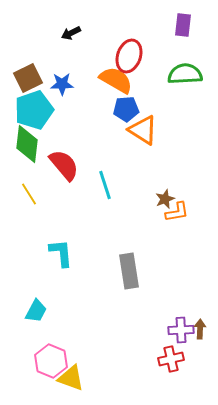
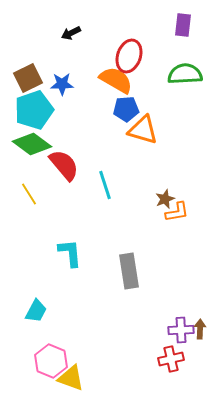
orange triangle: rotated 16 degrees counterclockwise
green diamond: moved 5 px right; rotated 60 degrees counterclockwise
cyan L-shape: moved 9 px right
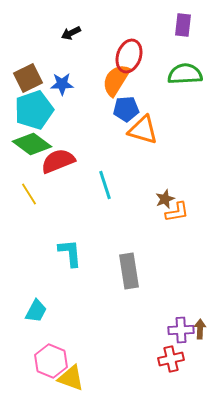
orange semicircle: rotated 88 degrees counterclockwise
red semicircle: moved 6 px left, 4 px up; rotated 72 degrees counterclockwise
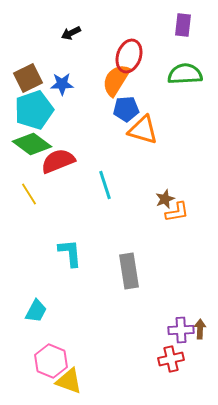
yellow triangle: moved 2 px left, 3 px down
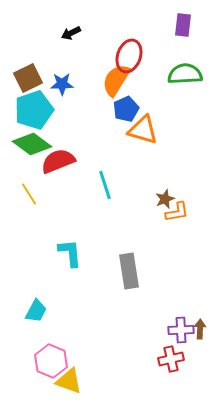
blue pentagon: rotated 20 degrees counterclockwise
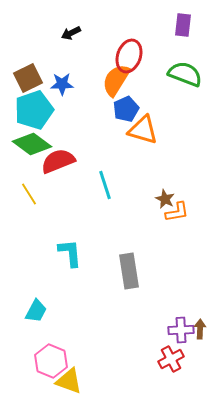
green semicircle: rotated 24 degrees clockwise
brown star: rotated 24 degrees counterclockwise
red cross: rotated 15 degrees counterclockwise
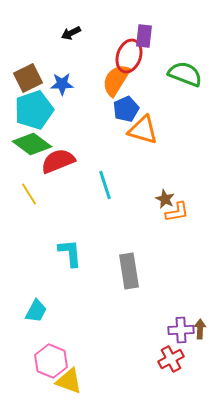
purple rectangle: moved 39 px left, 11 px down
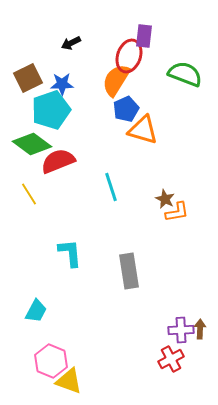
black arrow: moved 10 px down
cyan pentagon: moved 17 px right
cyan line: moved 6 px right, 2 px down
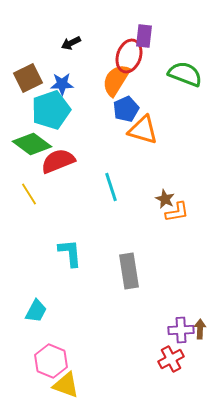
yellow triangle: moved 3 px left, 4 px down
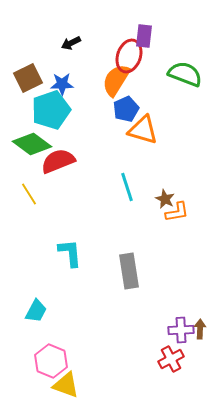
cyan line: moved 16 px right
